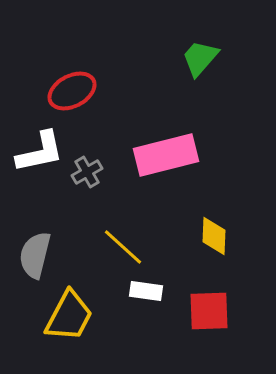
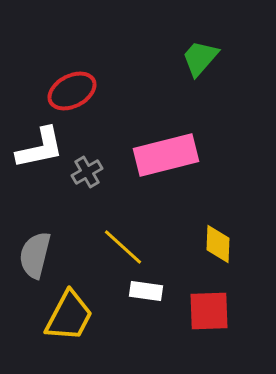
white L-shape: moved 4 px up
yellow diamond: moved 4 px right, 8 px down
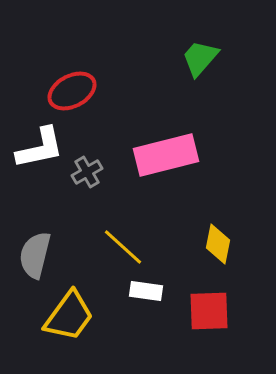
yellow diamond: rotated 9 degrees clockwise
yellow trapezoid: rotated 8 degrees clockwise
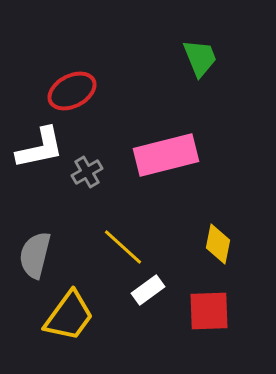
green trapezoid: rotated 117 degrees clockwise
white rectangle: moved 2 px right, 1 px up; rotated 44 degrees counterclockwise
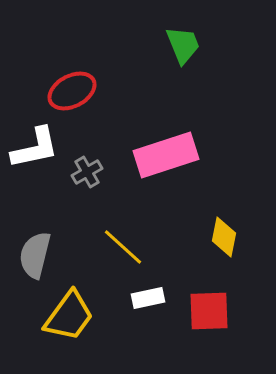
green trapezoid: moved 17 px left, 13 px up
white L-shape: moved 5 px left
pink rectangle: rotated 4 degrees counterclockwise
yellow diamond: moved 6 px right, 7 px up
white rectangle: moved 8 px down; rotated 24 degrees clockwise
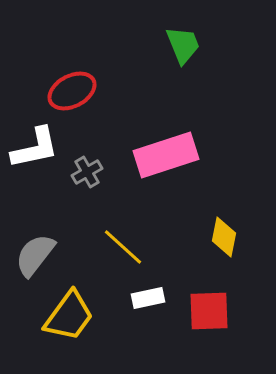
gray semicircle: rotated 24 degrees clockwise
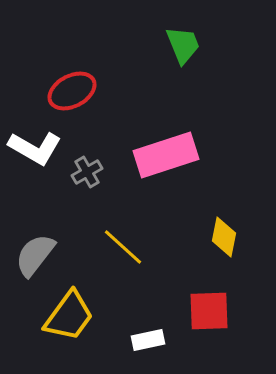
white L-shape: rotated 42 degrees clockwise
white rectangle: moved 42 px down
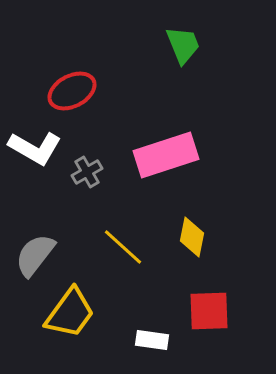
yellow diamond: moved 32 px left
yellow trapezoid: moved 1 px right, 3 px up
white rectangle: moved 4 px right; rotated 20 degrees clockwise
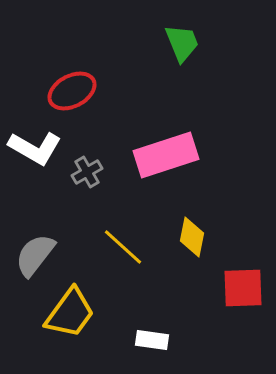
green trapezoid: moved 1 px left, 2 px up
red square: moved 34 px right, 23 px up
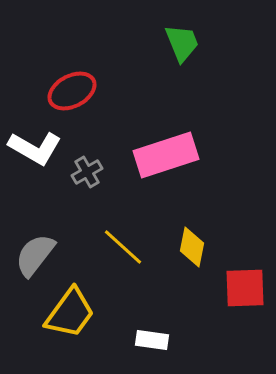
yellow diamond: moved 10 px down
red square: moved 2 px right
